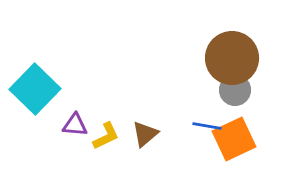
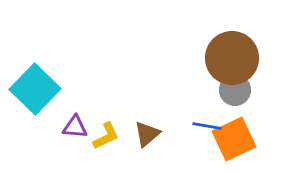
purple triangle: moved 2 px down
brown triangle: moved 2 px right
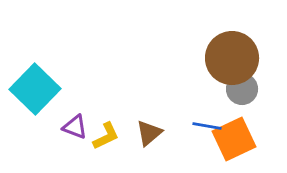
gray circle: moved 7 px right, 1 px up
purple triangle: rotated 16 degrees clockwise
brown triangle: moved 2 px right, 1 px up
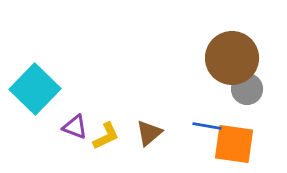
gray circle: moved 5 px right
orange square: moved 5 px down; rotated 33 degrees clockwise
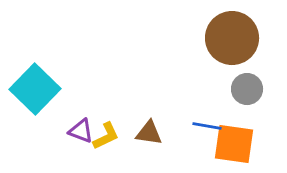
brown circle: moved 20 px up
purple triangle: moved 6 px right, 4 px down
brown triangle: rotated 48 degrees clockwise
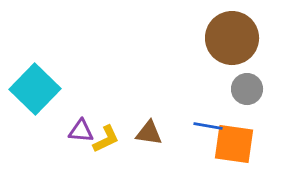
blue line: moved 1 px right
purple triangle: rotated 16 degrees counterclockwise
yellow L-shape: moved 3 px down
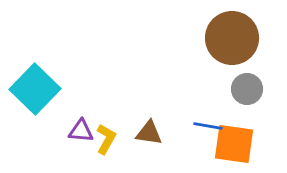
yellow L-shape: rotated 36 degrees counterclockwise
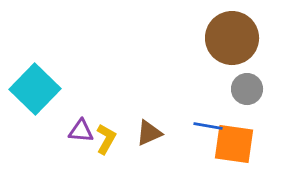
brown triangle: rotated 32 degrees counterclockwise
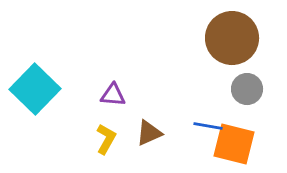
purple triangle: moved 32 px right, 36 px up
orange square: rotated 6 degrees clockwise
